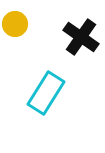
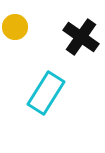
yellow circle: moved 3 px down
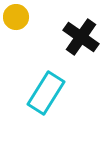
yellow circle: moved 1 px right, 10 px up
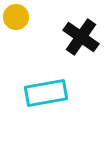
cyan rectangle: rotated 48 degrees clockwise
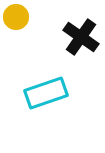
cyan rectangle: rotated 9 degrees counterclockwise
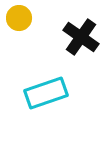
yellow circle: moved 3 px right, 1 px down
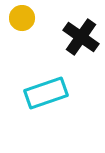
yellow circle: moved 3 px right
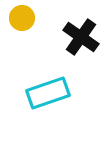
cyan rectangle: moved 2 px right
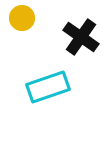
cyan rectangle: moved 6 px up
